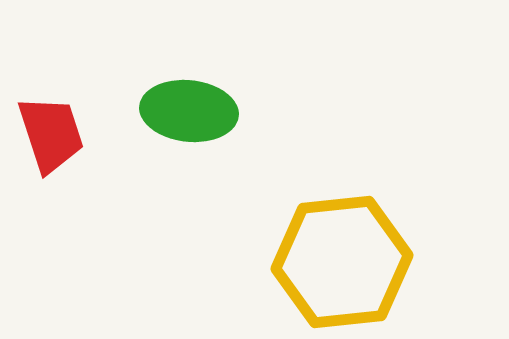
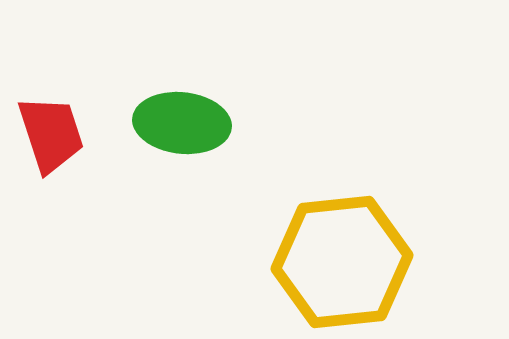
green ellipse: moved 7 px left, 12 px down
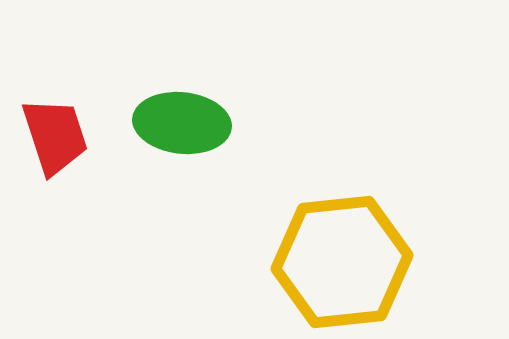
red trapezoid: moved 4 px right, 2 px down
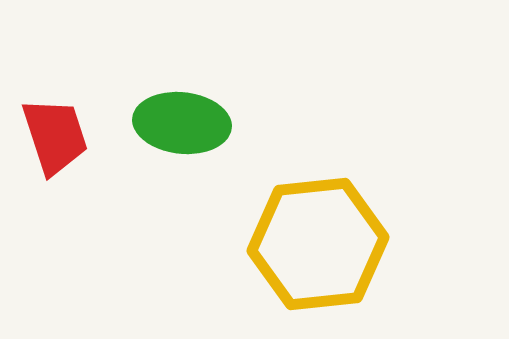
yellow hexagon: moved 24 px left, 18 px up
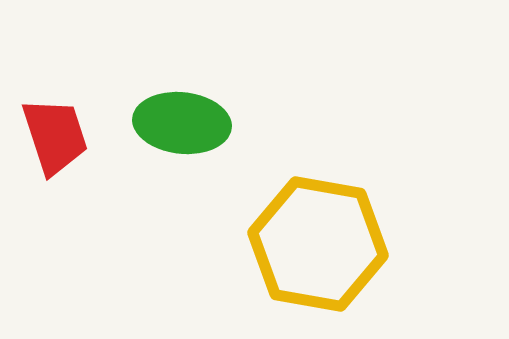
yellow hexagon: rotated 16 degrees clockwise
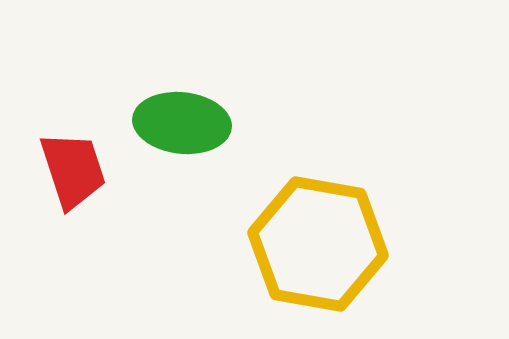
red trapezoid: moved 18 px right, 34 px down
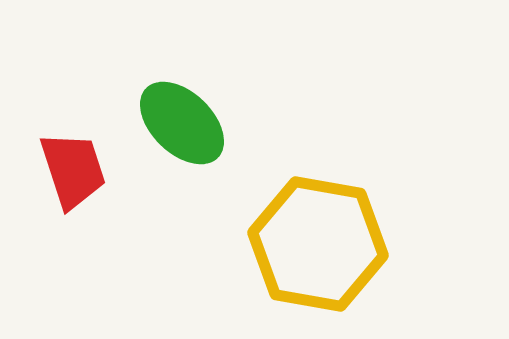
green ellipse: rotated 38 degrees clockwise
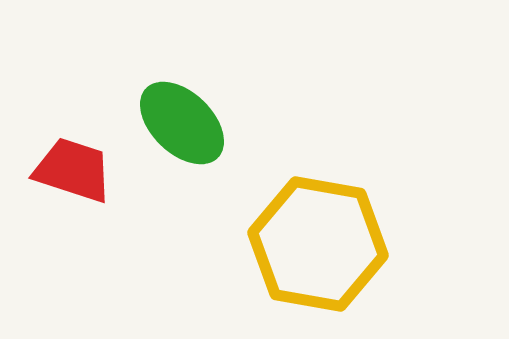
red trapezoid: rotated 54 degrees counterclockwise
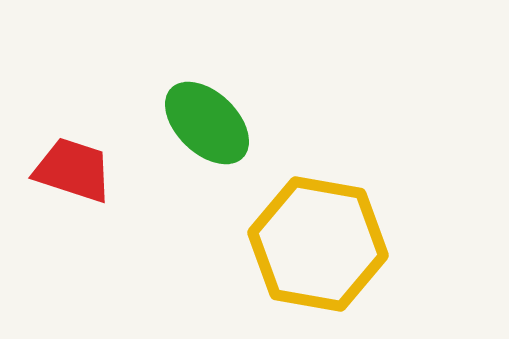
green ellipse: moved 25 px right
